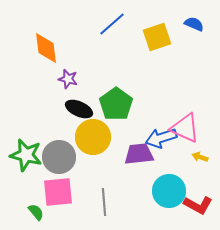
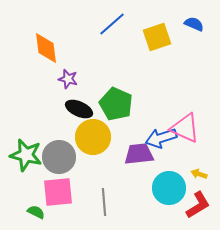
green pentagon: rotated 12 degrees counterclockwise
yellow arrow: moved 1 px left, 17 px down
cyan circle: moved 3 px up
red L-shape: rotated 60 degrees counterclockwise
green semicircle: rotated 24 degrees counterclockwise
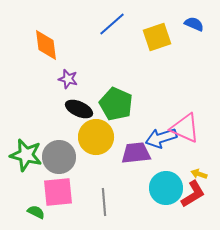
orange diamond: moved 3 px up
yellow circle: moved 3 px right
purple trapezoid: moved 3 px left, 1 px up
cyan circle: moved 3 px left
red L-shape: moved 5 px left, 11 px up
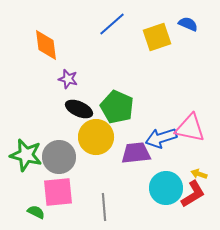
blue semicircle: moved 6 px left
green pentagon: moved 1 px right, 3 px down
pink triangle: moved 5 px right; rotated 12 degrees counterclockwise
gray line: moved 5 px down
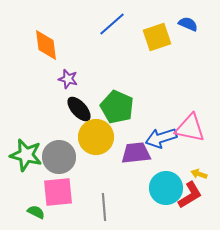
black ellipse: rotated 24 degrees clockwise
red L-shape: moved 3 px left, 1 px down
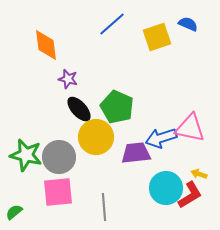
green semicircle: moved 22 px left; rotated 66 degrees counterclockwise
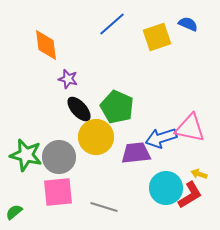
gray line: rotated 68 degrees counterclockwise
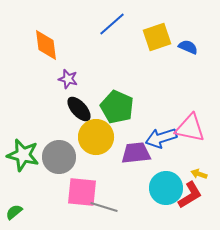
blue semicircle: moved 23 px down
green star: moved 3 px left
pink square: moved 24 px right; rotated 12 degrees clockwise
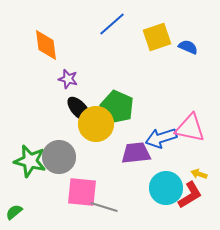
yellow circle: moved 13 px up
green star: moved 7 px right, 6 px down
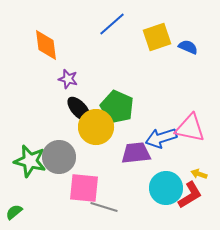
yellow circle: moved 3 px down
pink square: moved 2 px right, 4 px up
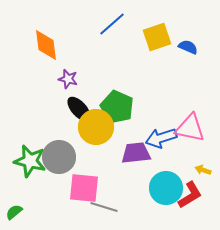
yellow arrow: moved 4 px right, 4 px up
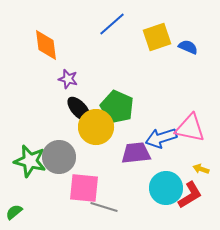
yellow arrow: moved 2 px left, 1 px up
